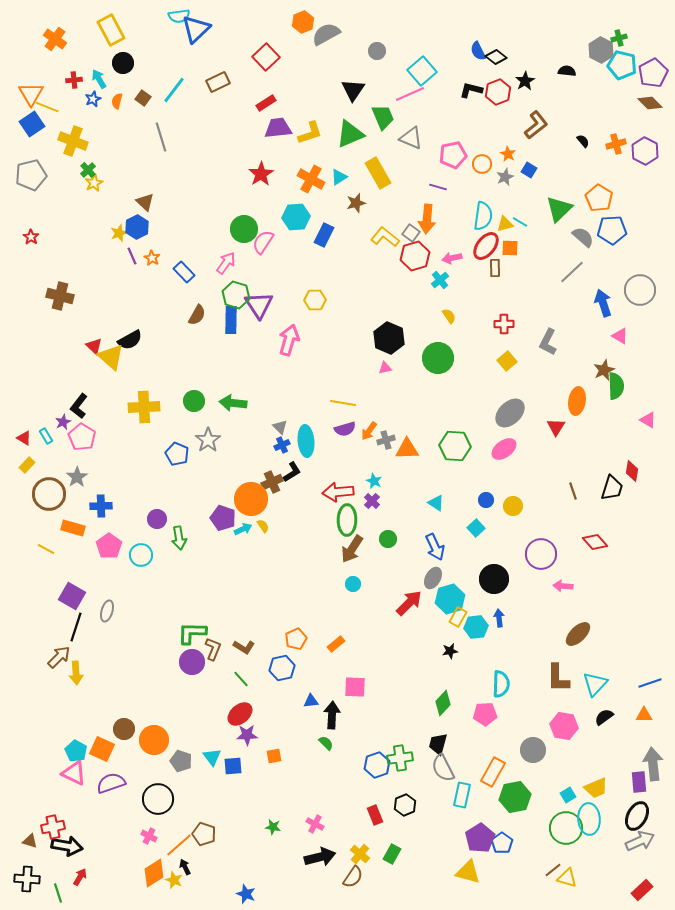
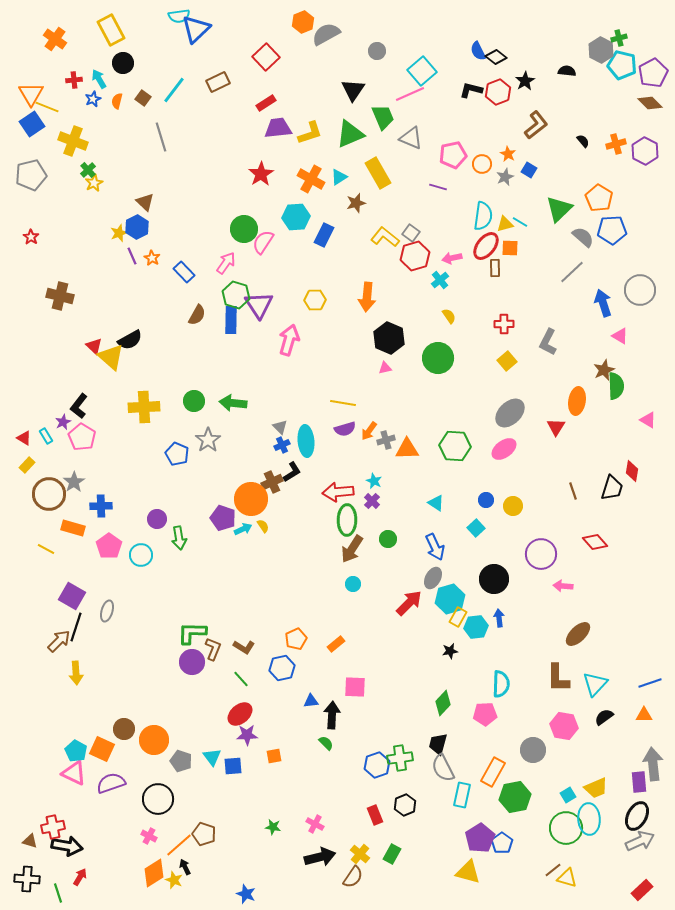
orange arrow at (427, 219): moved 60 px left, 78 px down
gray star at (77, 477): moved 3 px left, 5 px down
brown arrow at (59, 657): moved 16 px up
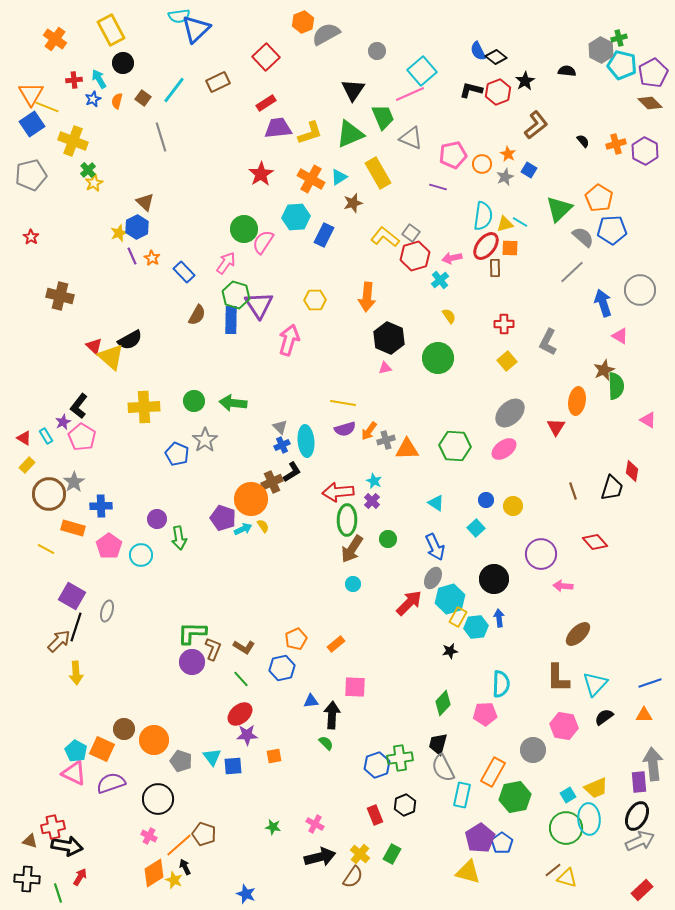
brown star at (356, 203): moved 3 px left
gray star at (208, 440): moved 3 px left
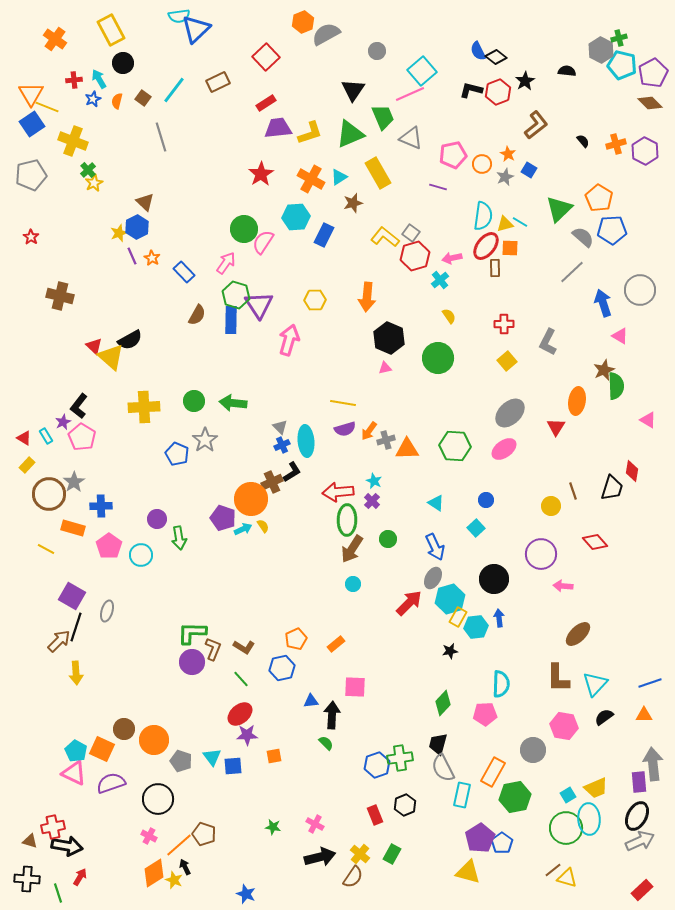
yellow circle at (513, 506): moved 38 px right
